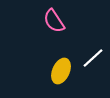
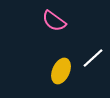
pink semicircle: rotated 20 degrees counterclockwise
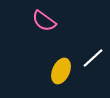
pink semicircle: moved 10 px left
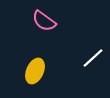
yellow ellipse: moved 26 px left
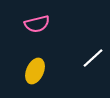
pink semicircle: moved 7 px left, 3 px down; rotated 50 degrees counterclockwise
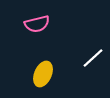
yellow ellipse: moved 8 px right, 3 px down
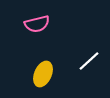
white line: moved 4 px left, 3 px down
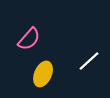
pink semicircle: moved 8 px left, 15 px down; rotated 35 degrees counterclockwise
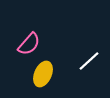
pink semicircle: moved 5 px down
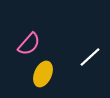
white line: moved 1 px right, 4 px up
